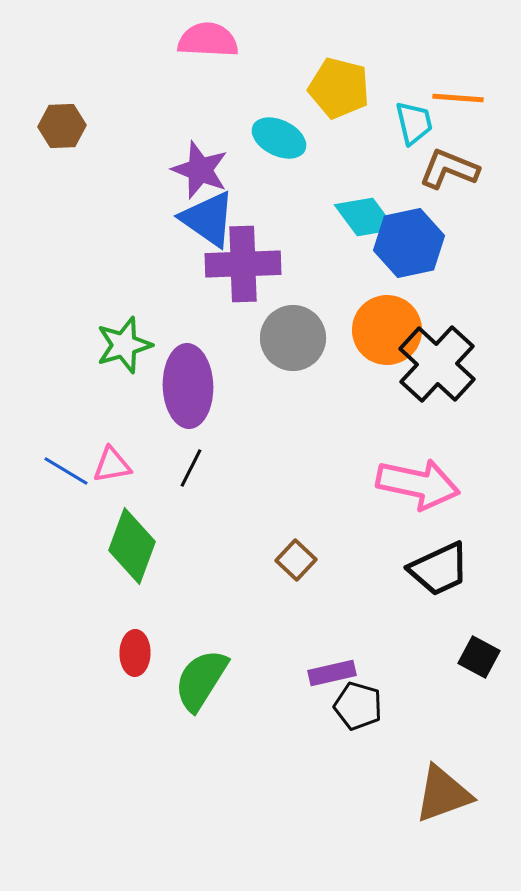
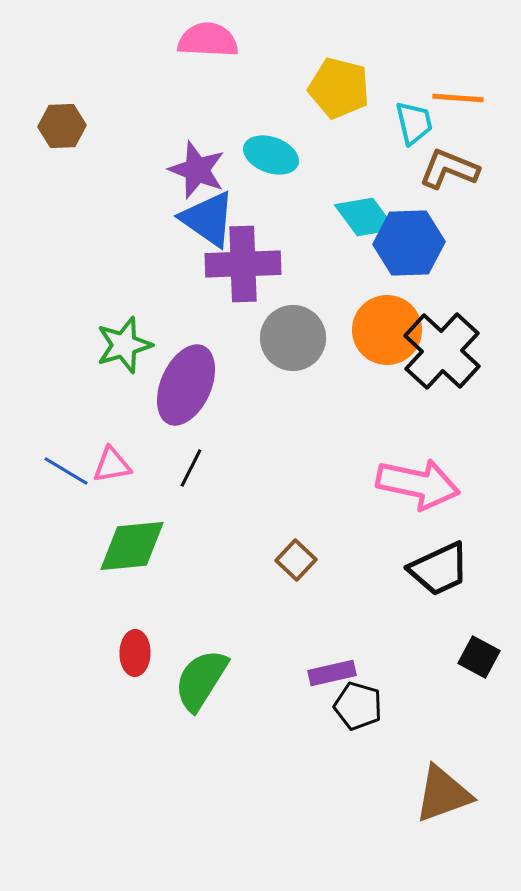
cyan ellipse: moved 8 px left, 17 px down; rotated 6 degrees counterclockwise
purple star: moved 3 px left
blue hexagon: rotated 10 degrees clockwise
black cross: moved 5 px right, 13 px up
purple ellipse: moved 2 px left, 1 px up; rotated 26 degrees clockwise
green diamond: rotated 64 degrees clockwise
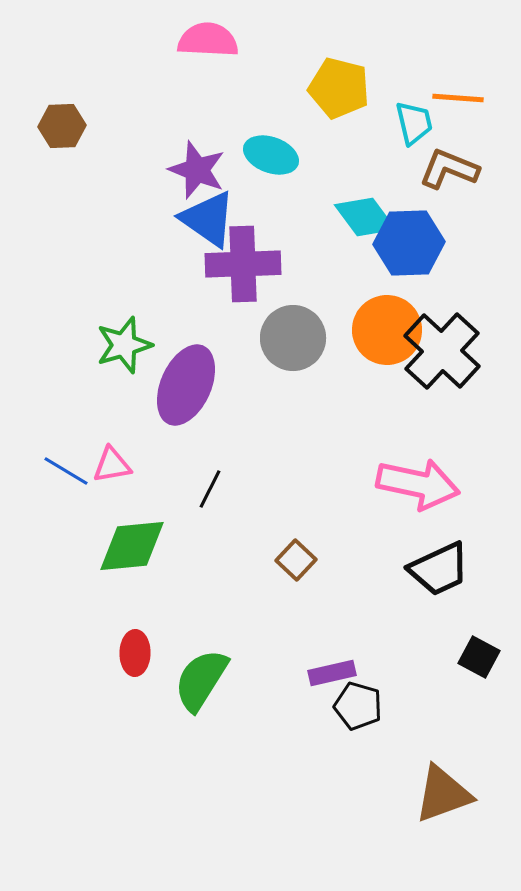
black line: moved 19 px right, 21 px down
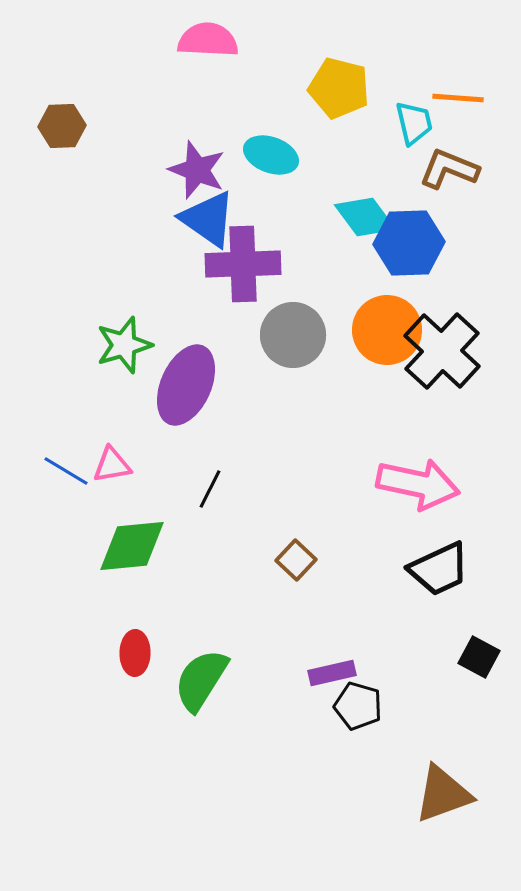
gray circle: moved 3 px up
